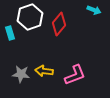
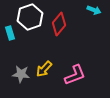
yellow arrow: moved 2 px up; rotated 54 degrees counterclockwise
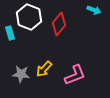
white hexagon: moved 1 px left; rotated 20 degrees counterclockwise
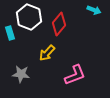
yellow arrow: moved 3 px right, 16 px up
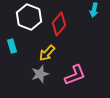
cyan arrow: rotated 80 degrees clockwise
cyan rectangle: moved 2 px right, 13 px down
gray star: moved 19 px right; rotated 24 degrees counterclockwise
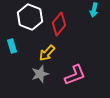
white hexagon: moved 1 px right
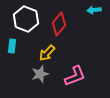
cyan arrow: rotated 72 degrees clockwise
white hexagon: moved 4 px left, 2 px down
cyan rectangle: rotated 24 degrees clockwise
pink L-shape: moved 1 px down
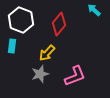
cyan arrow: rotated 48 degrees clockwise
white hexagon: moved 5 px left, 1 px down
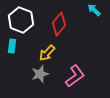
pink L-shape: rotated 15 degrees counterclockwise
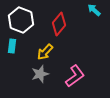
yellow arrow: moved 2 px left, 1 px up
